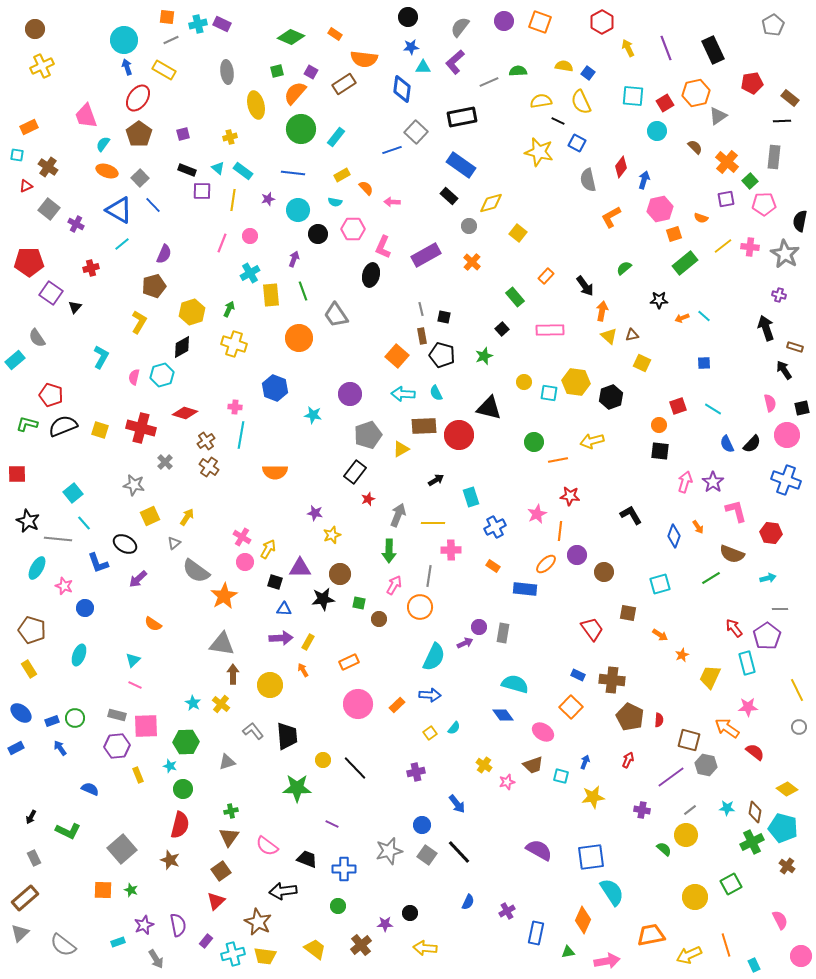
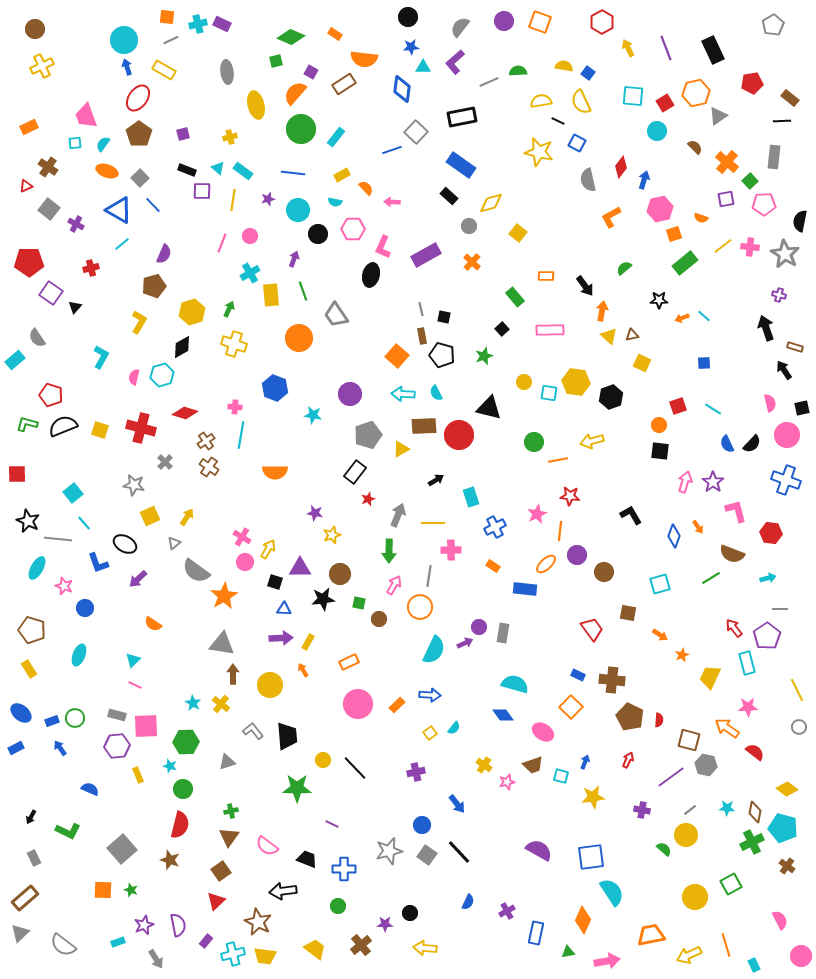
green square at (277, 71): moved 1 px left, 10 px up
cyan square at (17, 155): moved 58 px right, 12 px up; rotated 16 degrees counterclockwise
orange rectangle at (546, 276): rotated 49 degrees clockwise
cyan semicircle at (434, 657): moved 7 px up
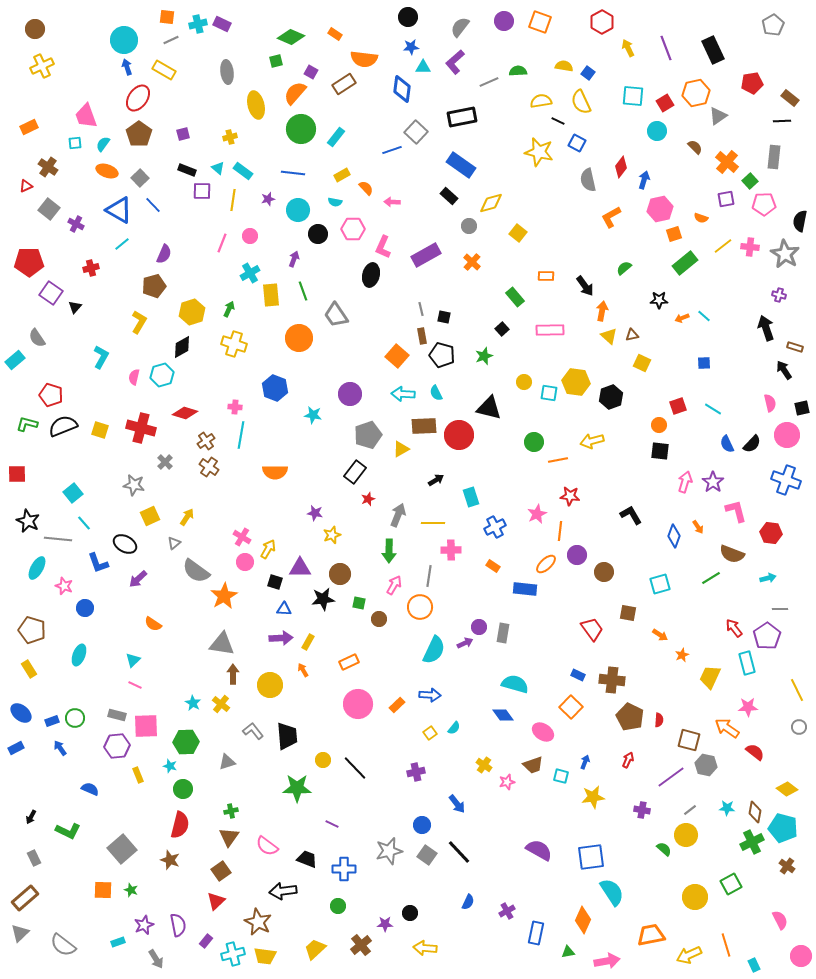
yellow trapezoid at (315, 949): rotated 80 degrees counterclockwise
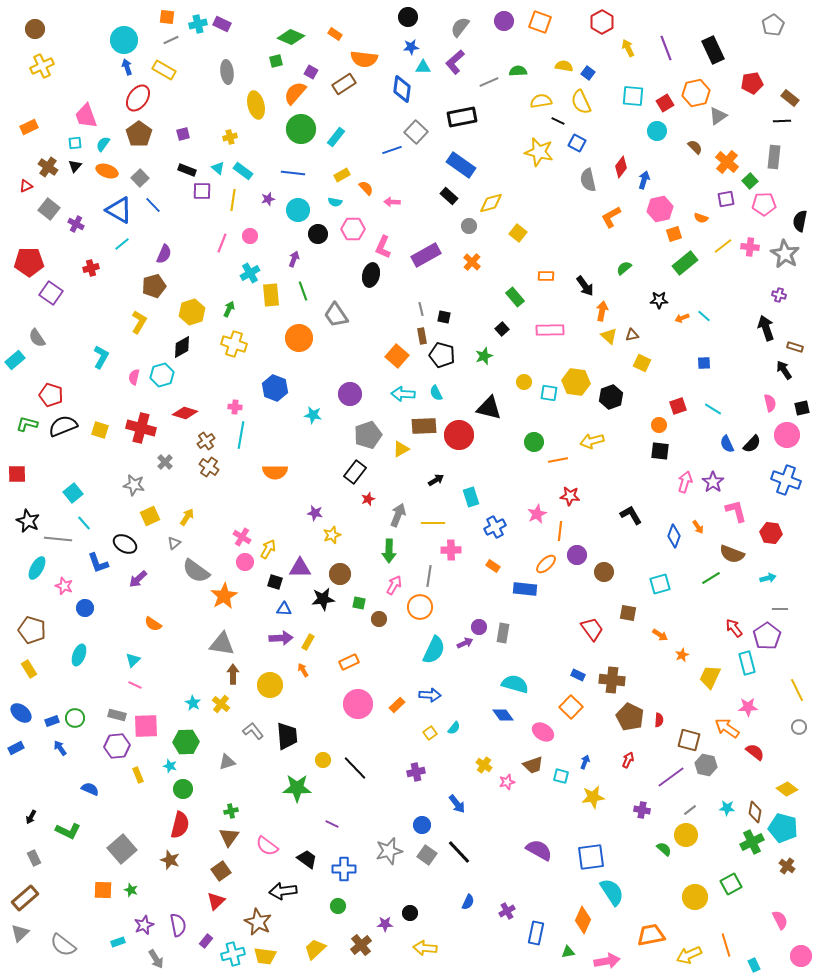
black triangle at (75, 307): moved 141 px up
black trapezoid at (307, 859): rotated 15 degrees clockwise
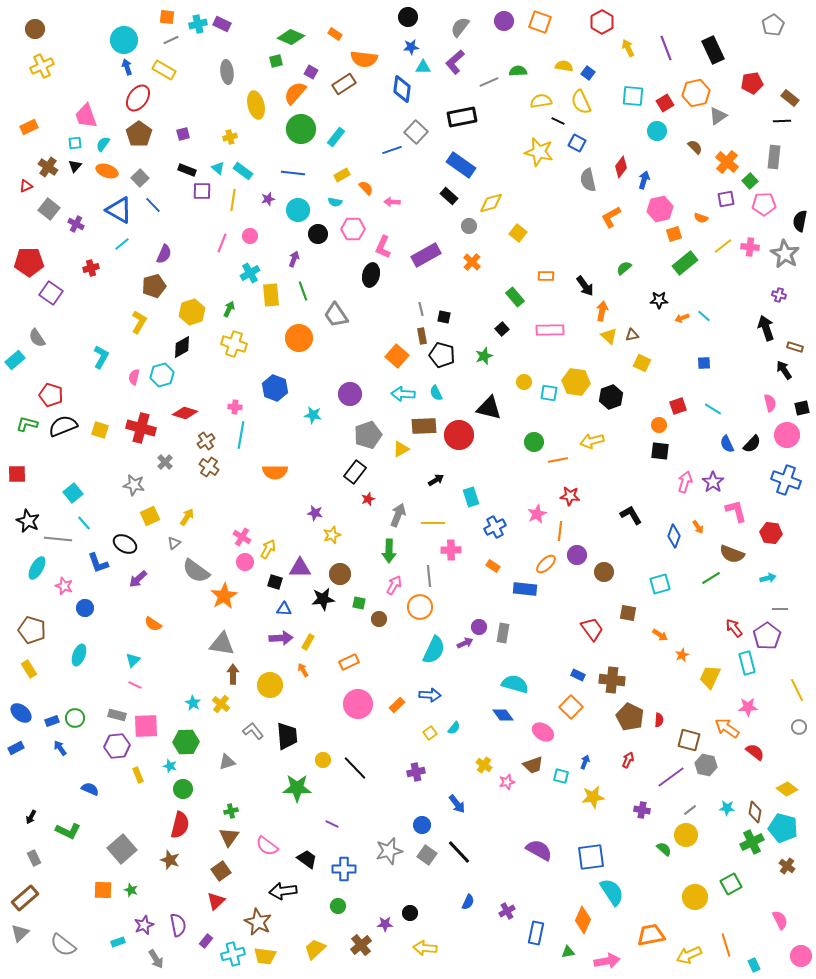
gray line at (429, 576): rotated 15 degrees counterclockwise
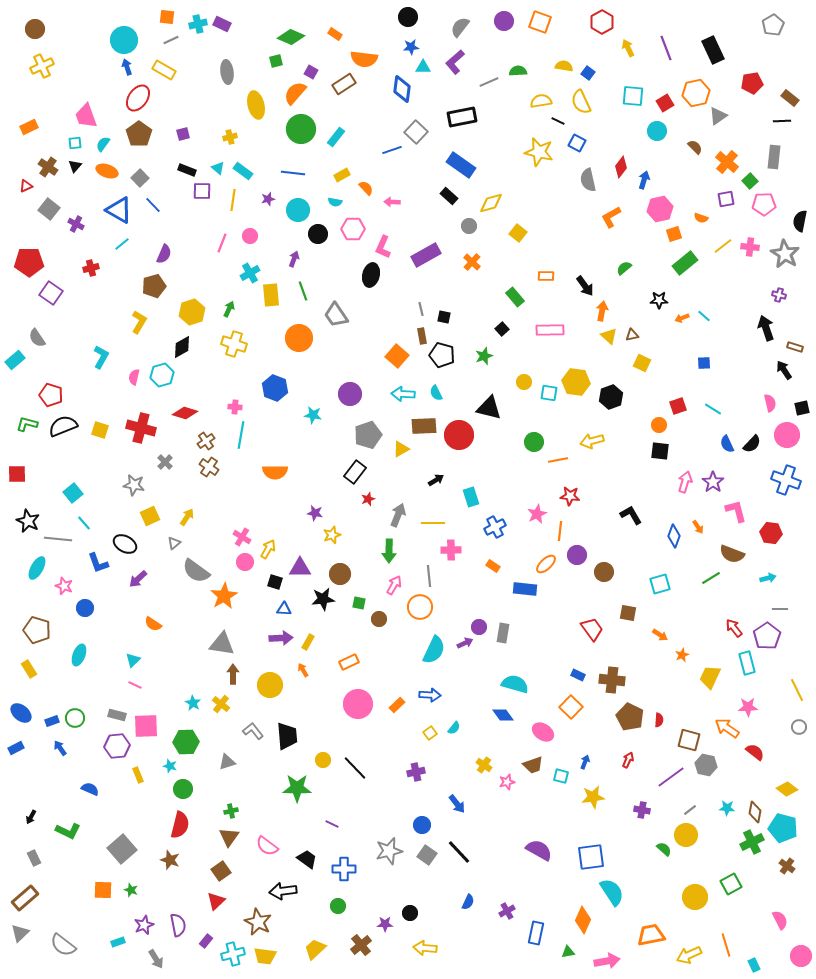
brown pentagon at (32, 630): moved 5 px right
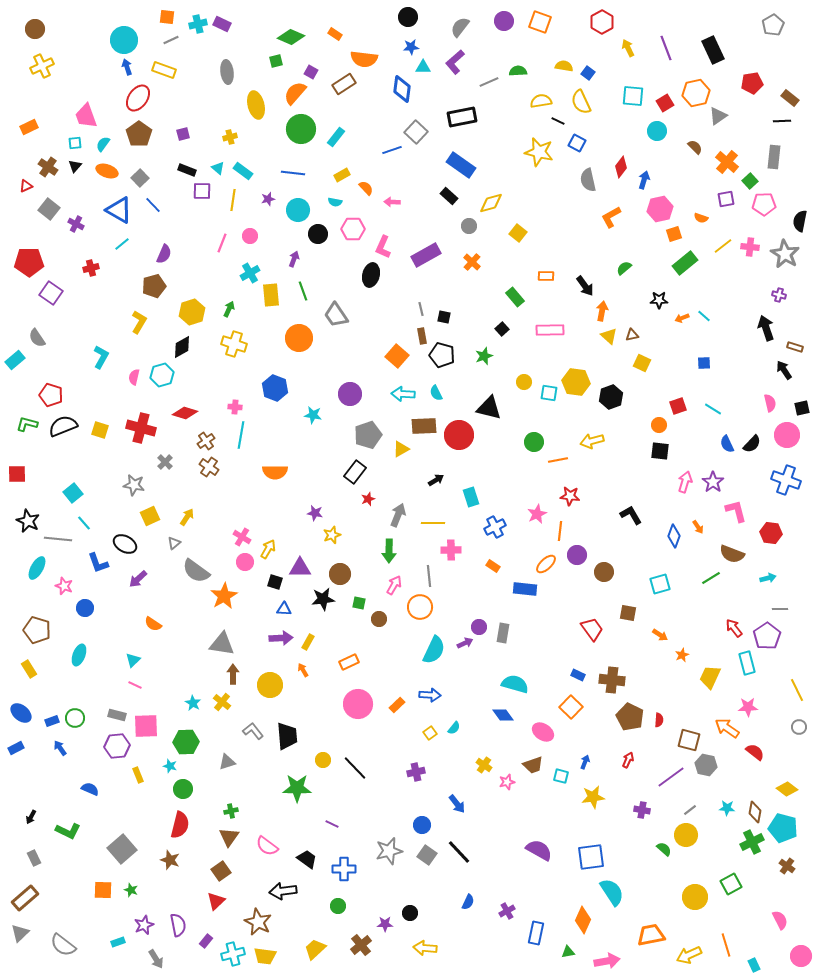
yellow rectangle at (164, 70): rotated 10 degrees counterclockwise
yellow cross at (221, 704): moved 1 px right, 2 px up
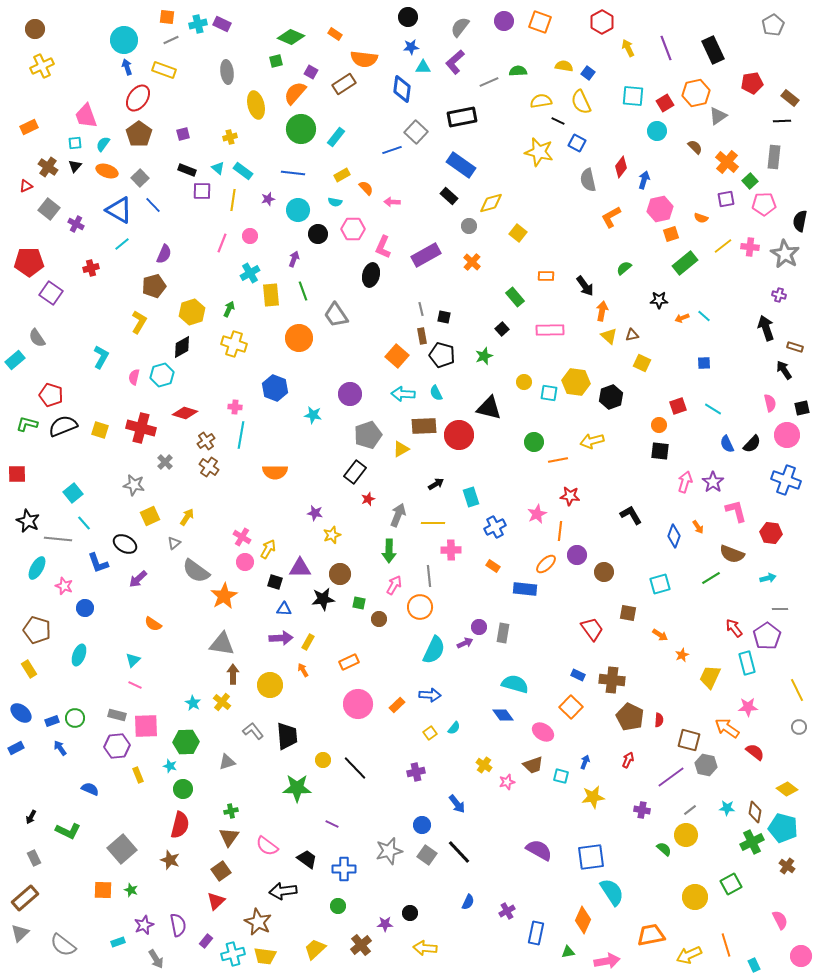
orange square at (674, 234): moved 3 px left
black arrow at (436, 480): moved 4 px down
